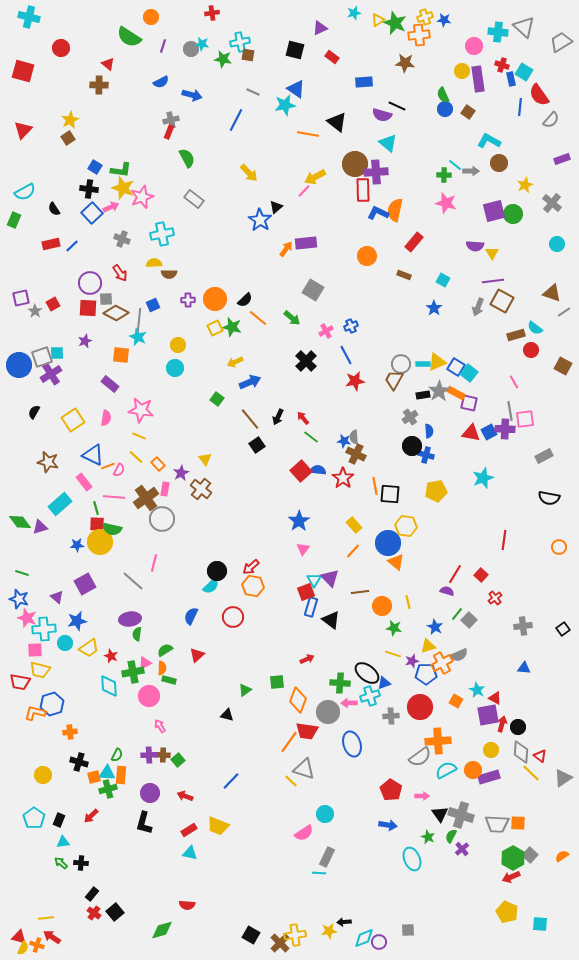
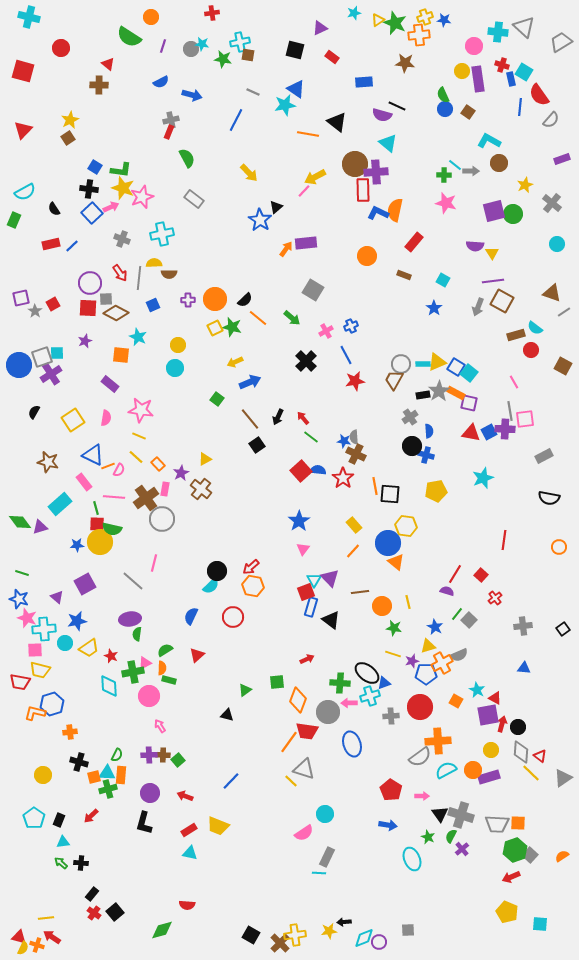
gray line at (139, 320): moved 42 px up
yellow triangle at (205, 459): rotated 40 degrees clockwise
green hexagon at (513, 858): moved 2 px right, 8 px up; rotated 10 degrees clockwise
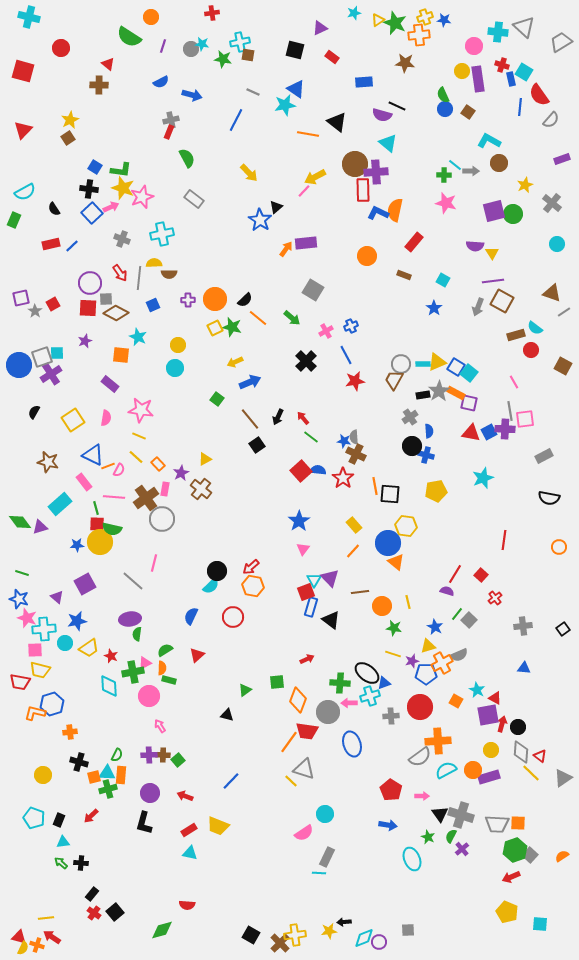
cyan pentagon at (34, 818): rotated 15 degrees counterclockwise
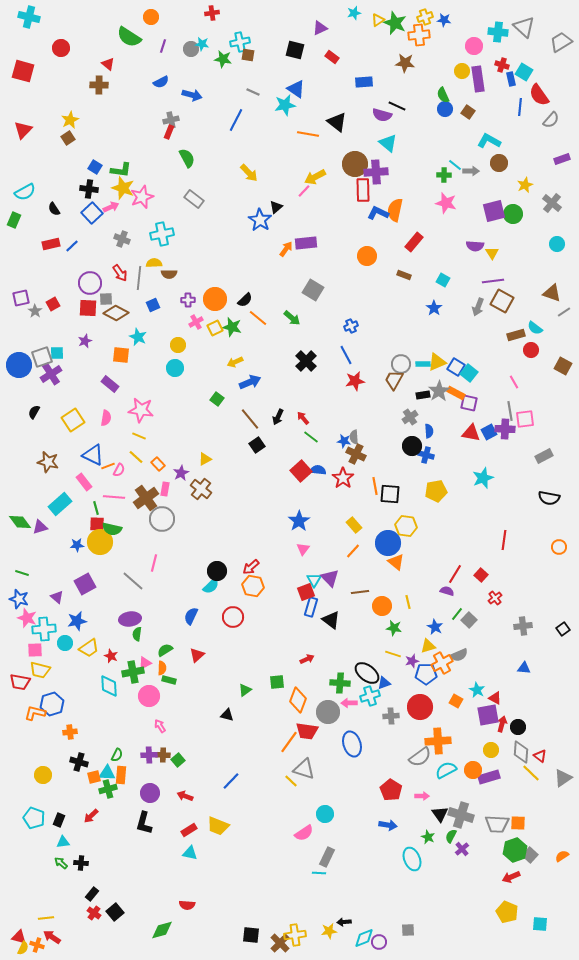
pink cross at (326, 331): moved 130 px left, 9 px up
black square at (251, 935): rotated 24 degrees counterclockwise
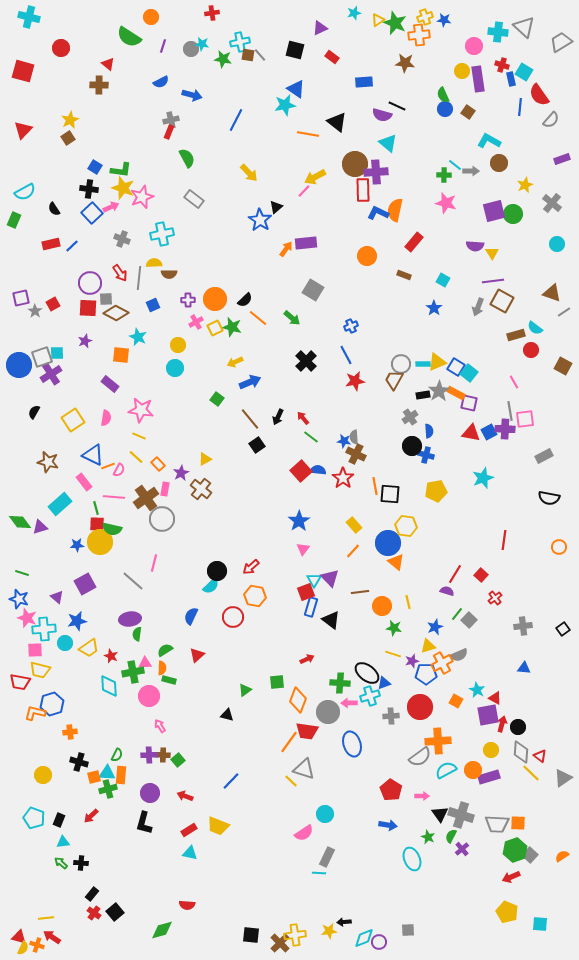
gray line at (253, 92): moved 7 px right, 37 px up; rotated 24 degrees clockwise
orange hexagon at (253, 586): moved 2 px right, 10 px down
blue star at (435, 627): rotated 21 degrees clockwise
pink triangle at (145, 663): rotated 24 degrees clockwise
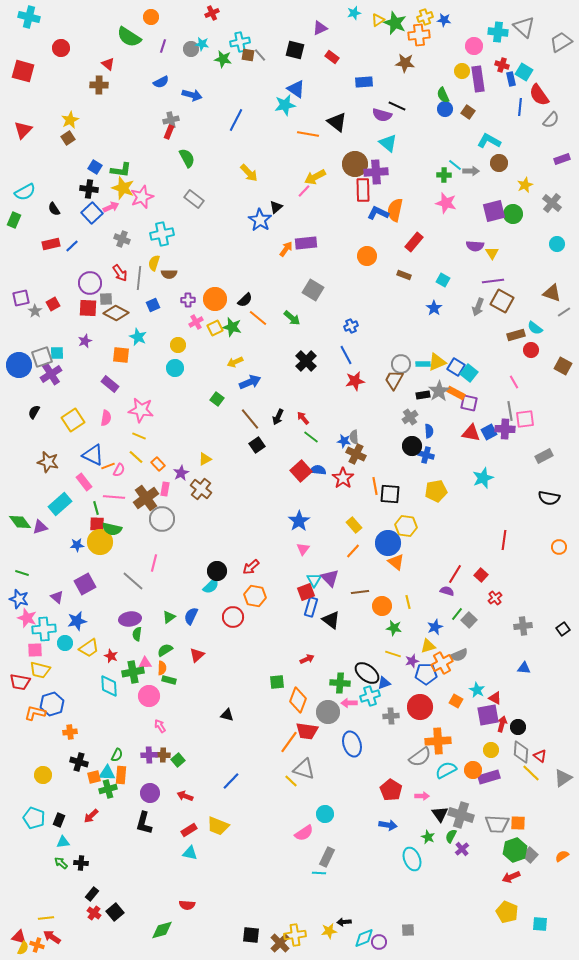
red cross at (212, 13): rotated 16 degrees counterclockwise
yellow semicircle at (154, 263): rotated 70 degrees counterclockwise
green triangle at (245, 690): moved 76 px left, 73 px up
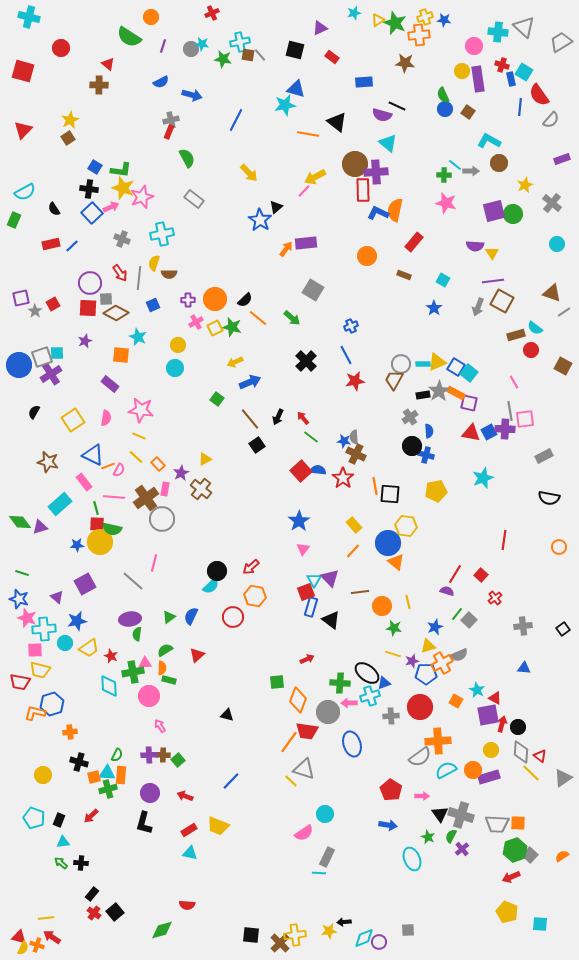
blue triangle at (296, 89): rotated 18 degrees counterclockwise
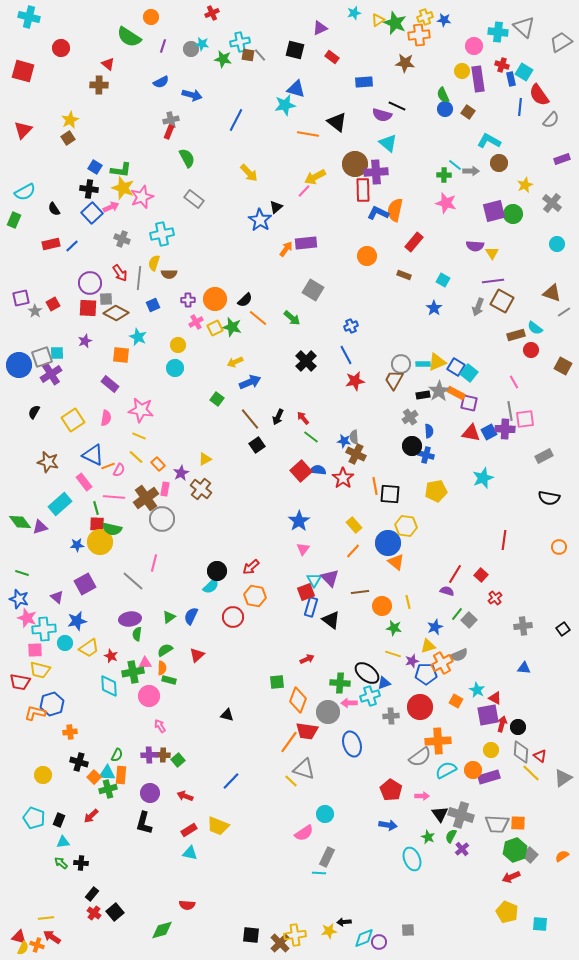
orange square at (94, 777): rotated 32 degrees counterclockwise
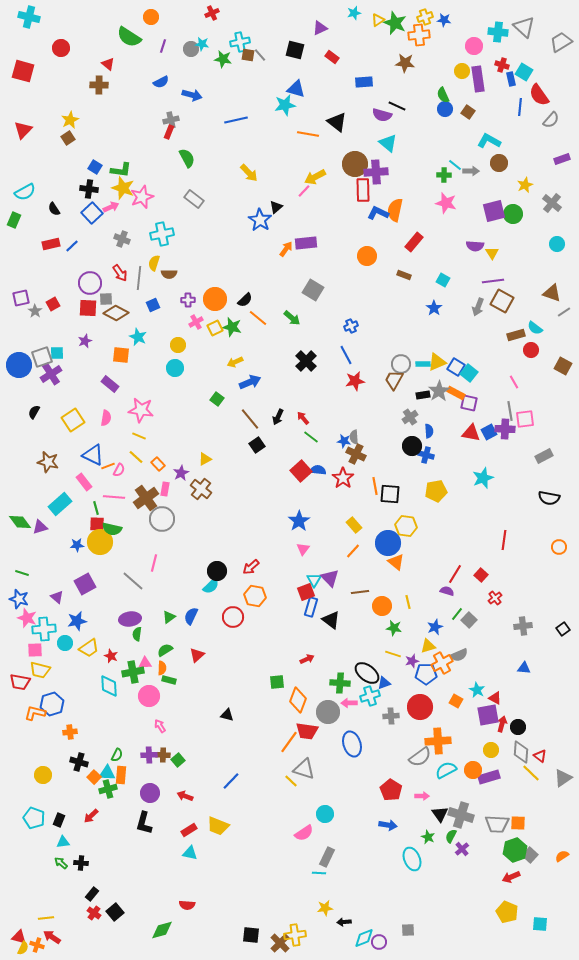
blue line at (236, 120): rotated 50 degrees clockwise
yellow star at (329, 931): moved 4 px left, 23 px up
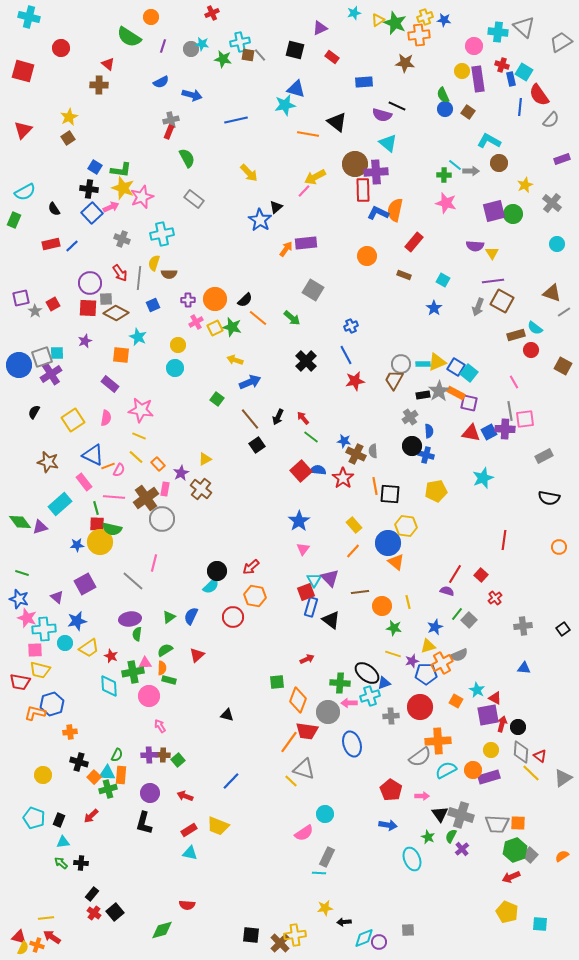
yellow star at (70, 120): moved 1 px left, 3 px up
yellow arrow at (235, 362): moved 2 px up; rotated 42 degrees clockwise
gray semicircle at (354, 437): moved 19 px right, 14 px down
